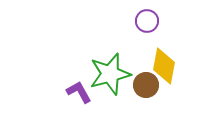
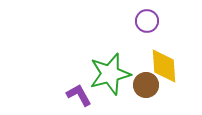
yellow diamond: rotated 15 degrees counterclockwise
purple L-shape: moved 3 px down
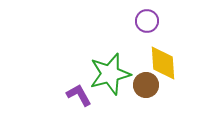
yellow diamond: moved 1 px left, 3 px up
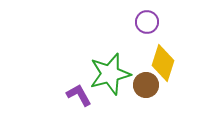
purple circle: moved 1 px down
yellow diamond: rotated 21 degrees clockwise
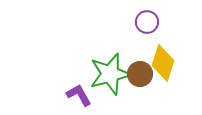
brown circle: moved 6 px left, 11 px up
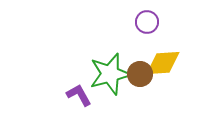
yellow diamond: rotated 69 degrees clockwise
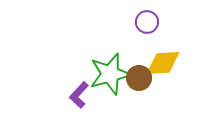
brown circle: moved 1 px left, 4 px down
purple L-shape: rotated 108 degrees counterclockwise
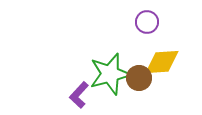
yellow diamond: moved 1 px left, 1 px up
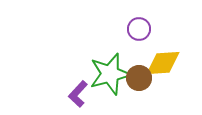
purple circle: moved 8 px left, 7 px down
yellow diamond: moved 1 px right, 1 px down
purple L-shape: moved 1 px left, 1 px up
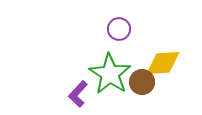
purple circle: moved 20 px left
green star: rotated 24 degrees counterclockwise
brown circle: moved 3 px right, 4 px down
